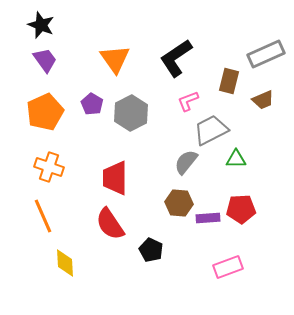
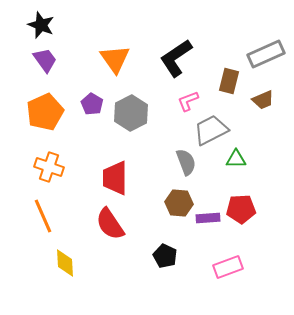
gray semicircle: rotated 120 degrees clockwise
black pentagon: moved 14 px right, 6 px down
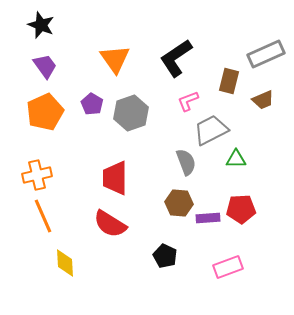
purple trapezoid: moved 6 px down
gray hexagon: rotated 8 degrees clockwise
orange cross: moved 12 px left, 8 px down; rotated 32 degrees counterclockwise
red semicircle: rotated 24 degrees counterclockwise
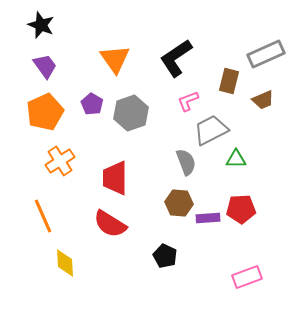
orange cross: moved 23 px right, 14 px up; rotated 20 degrees counterclockwise
pink rectangle: moved 19 px right, 10 px down
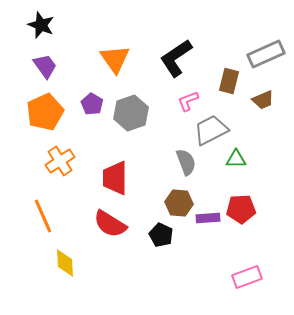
black pentagon: moved 4 px left, 21 px up
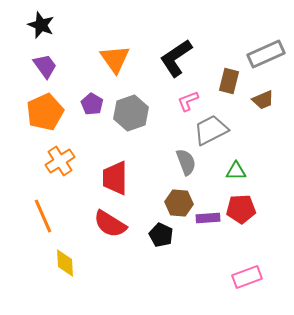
green triangle: moved 12 px down
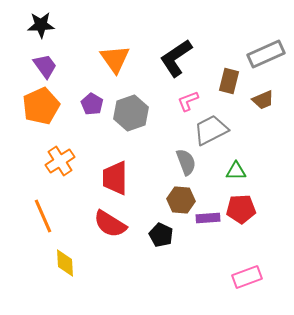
black star: rotated 24 degrees counterclockwise
orange pentagon: moved 4 px left, 6 px up
brown hexagon: moved 2 px right, 3 px up
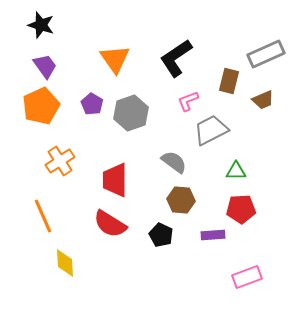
black star: rotated 20 degrees clockwise
gray semicircle: moved 12 px left; rotated 32 degrees counterclockwise
red trapezoid: moved 2 px down
purple rectangle: moved 5 px right, 17 px down
